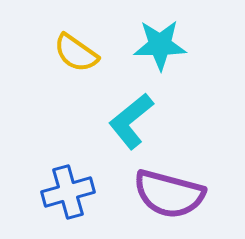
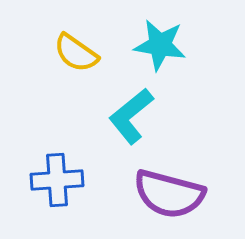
cyan star: rotated 10 degrees clockwise
cyan L-shape: moved 5 px up
blue cross: moved 11 px left, 12 px up; rotated 12 degrees clockwise
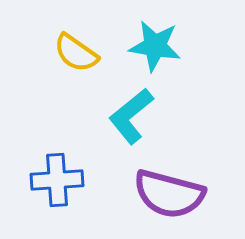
cyan star: moved 5 px left, 1 px down
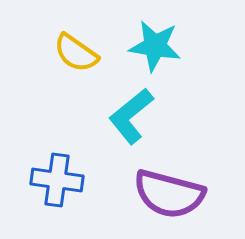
blue cross: rotated 12 degrees clockwise
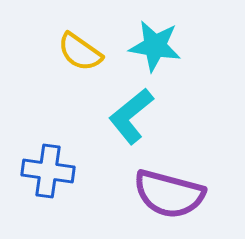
yellow semicircle: moved 4 px right, 1 px up
blue cross: moved 9 px left, 9 px up
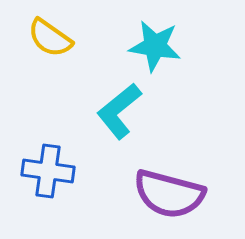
yellow semicircle: moved 30 px left, 14 px up
cyan L-shape: moved 12 px left, 5 px up
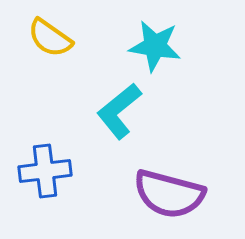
blue cross: moved 3 px left; rotated 15 degrees counterclockwise
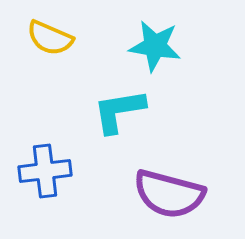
yellow semicircle: rotated 12 degrees counterclockwise
cyan L-shape: rotated 30 degrees clockwise
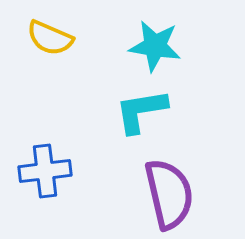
cyan L-shape: moved 22 px right
purple semicircle: rotated 118 degrees counterclockwise
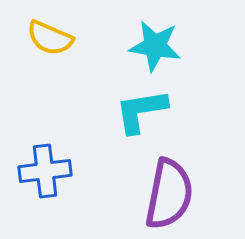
purple semicircle: rotated 24 degrees clockwise
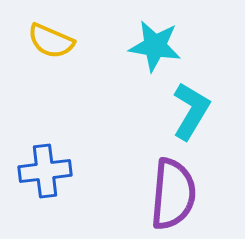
yellow semicircle: moved 1 px right, 3 px down
cyan L-shape: moved 50 px right; rotated 130 degrees clockwise
purple semicircle: moved 4 px right; rotated 6 degrees counterclockwise
